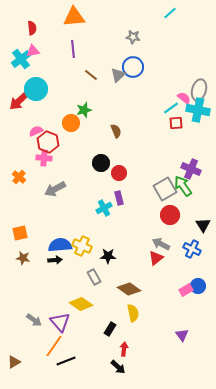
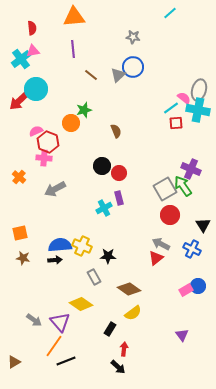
black circle at (101, 163): moved 1 px right, 3 px down
yellow semicircle at (133, 313): rotated 66 degrees clockwise
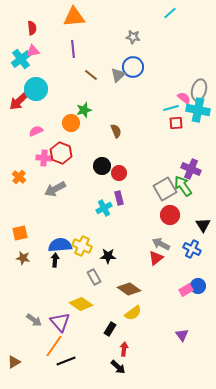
cyan line at (171, 108): rotated 21 degrees clockwise
red hexagon at (48, 142): moved 13 px right, 11 px down
black arrow at (55, 260): rotated 80 degrees counterclockwise
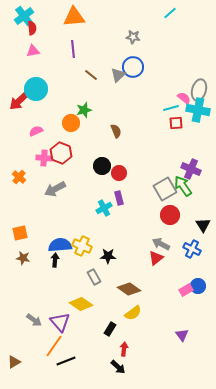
cyan cross at (21, 59): moved 3 px right, 43 px up
